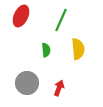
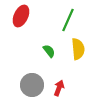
green line: moved 7 px right
green semicircle: moved 3 px right, 1 px down; rotated 32 degrees counterclockwise
gray circle: moved 5 px right, 2 px down
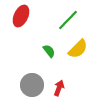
green line: rotated 20 degrees clockwise
yellow semicircle: rotated 50 degrees clockwise
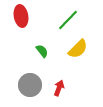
red ellipse: rotated 35 degrees counterclockwise
green semicircle: moved 7 px left
gray circle: moved 2 px left
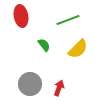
green line: rotated 25 degrees clockwise
green semicircle: moved 2 px right, 6 px up
gray circle: moved 1 px up
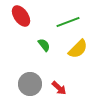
red ellipse: rotated 25 degrees counterclockwise
green line: moved 2 px down
red arrow: rotated 112 degrees clockwise
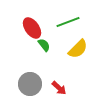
red ellipse: moved 11 px right, 12 px down
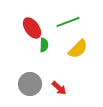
green semicircle: rotated 40 degrees clockwise
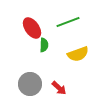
yellow semicircle: moved 5 px down; rotated 25 degrees clockwise
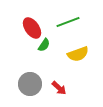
green semicircle: rotated 32 degrees clockwise
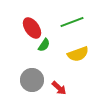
green line: moved 4 px right
gray circle: moved 2 px right, 4 px up
